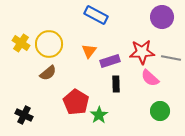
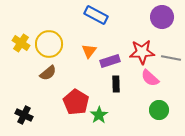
green circle: moved 1 px left, 1 px up
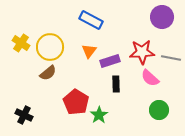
blue rectangle: moved 5 px left, 5 px down
yellow circle: moved 1 px right, 3 px down
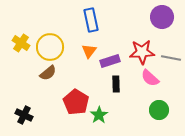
blue rectangle: rotated 50 degrees clockwise
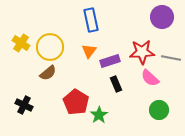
black rectangle: rotated 21 degrees counterclockwise
black cross: moved 10 px up
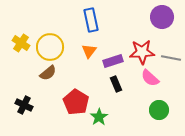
purple rectangle: moved 3 px right
green star: moved 2 px down
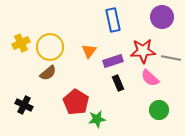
blue rectangle: moved 22 px right
yellow cross: rotated 30 degrees clockwise
red star: moved 1 px right, 1 px up
black rectangle: moved 2 px right, 1 px up
green star: moved 2 px left, 2 px down; rotated 24 degrees clockwise
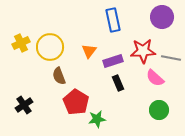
brown semicircle: moved 11 px right, 3 px down; rotated 108 degrees clockwise
pink semicircle: moved 5 px right
black cross: rotated 30 degrees clockwise
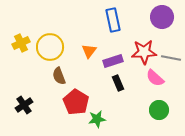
red star: moved 1 px right, 1 px down
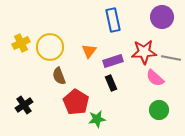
black rectangle: moved 7 px left
